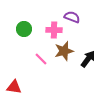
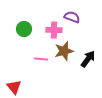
pink line: rotated 40 degrees counterclockwise
red triangle: rotated 42 degrees clockwise
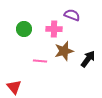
purple semicircle: moved 2 px up
pink cross: moved 1 px up
pink line: moved 1 px left, 2 px down
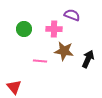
brown star: rotated 24 degrees clockwise
black arrow: rotated 12 degrees counterclockwise
